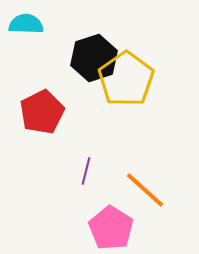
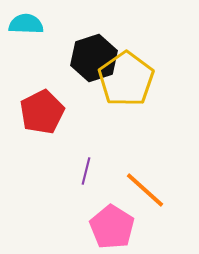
pink pentagon: moved 1 px right, 1 px up
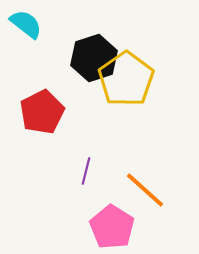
cyan semicircle: rotated 36 degrees clockwise
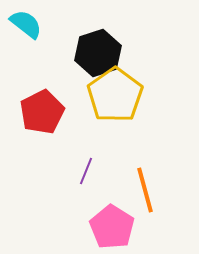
black hexagon: moved 4 px right, 5 px up
yellow pentagon: moved 11 px left, 16 px down
purple line: rotated 8 degrees clockwise
orange line: rotated 33 degrees clockwise
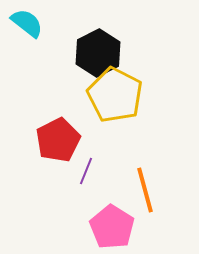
cyan semicircle: moved 1 px right, 1 px up
black hexagon: rotated 9 degrees counterclockwise
yellow pentagon: rotated 10 degrees counterclockwise
red pentagon: moved 16 px right, 28 px down
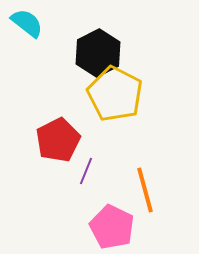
yellow pentagon: moved 1 px up
pink pentagon: rotated 6 degrees counterclockwise
